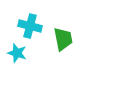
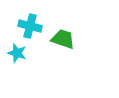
green trapezoid: rotated 60 degrees counterclockwise
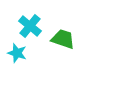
cyan cross: rotated 25 degrees clockwise
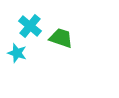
green trapezoid: moved 2 px left, 1 px up
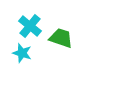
cyan star: moved 5 px right
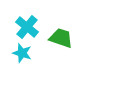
cyan cross: moved 3 px left, 1 px down
